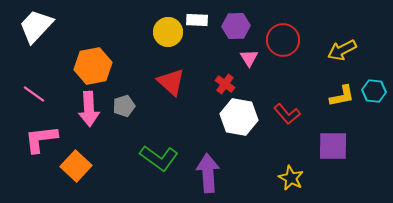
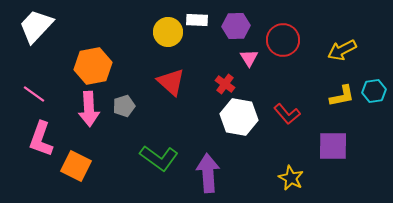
cyan hexagon: rotated 15 degrees counterclockwise
pink L-shape: rotated 63 degrees counterclockwise
orange square: rotated 16 degrees counterclockwise
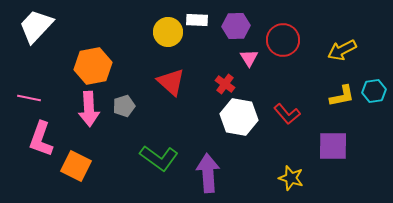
pink line: moved 5 px left, 4 px down; rotated 25 degrees counterclockwise
yellow star: rotated 10 degrees counterclockwise
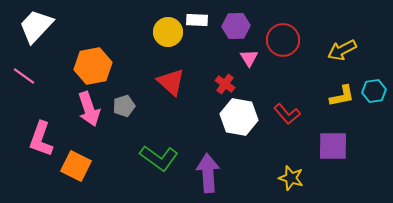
pink line: moved 5 px left, 22 px up; rotated 25 degrees clockwise
pink arrow: rotated 16 degrees counterclockwise
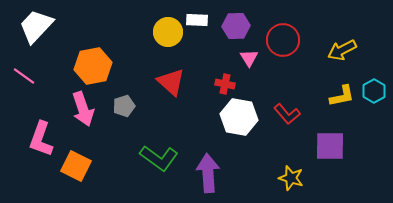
red cross: rotated 24 degrees counterclockwise
cyan hexagon: rotated 20 degrees counterclockwise
pink arrow: moved 6 px left
purple square: moved 3 px left
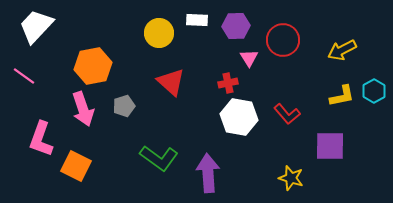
yellow circle: moved 9 px left, 1 px down
red cross: moved 3 px right, 1 px up; rotated 24 degrees counterclockwise
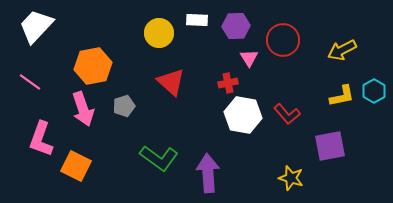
pink line: moved 6 px right, 6 px down
white hexagon: moved 4 px right, 2 px up
purple square: rotated 12 degrees counterclockwise
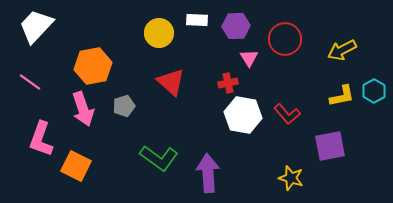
red circle: moved 2 px right, 1 px up
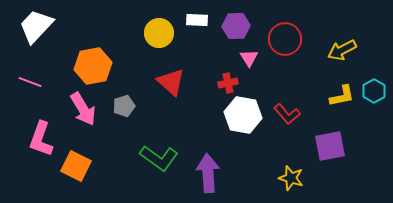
pink line: rotated 15 degrees counterclockwise
pink arrow: rotated 12 degrees counterclockwise
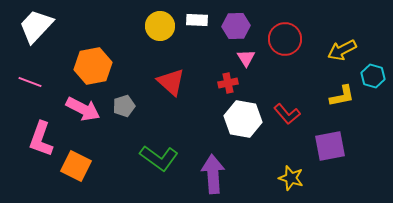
yellow circle: moved 1 px right, 7 px up
pink triangle: moved 3 px left
cyan hexagon: moved 1 px left, 15 px up; rotated 15 degrees counterclockwise
pink arrow: rotated 32 degrees counterclockwise
white hexagon: moved 4 px down
purple arrow: moved 5 px right, 1 px down
